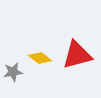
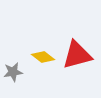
yellow diamond: moved 3 px right, 1 px up
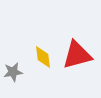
yellow diamond: rotated 45 degrees clockwise
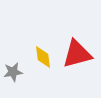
red triangle: moved 1 px up
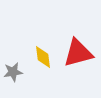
red triangle: moved 1 px right, 1 px up
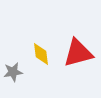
yellow diamond: moved 2 px left, 3 px up
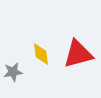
red triangle: moved 1 px down
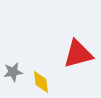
yellow diamond: moved 28 px down
